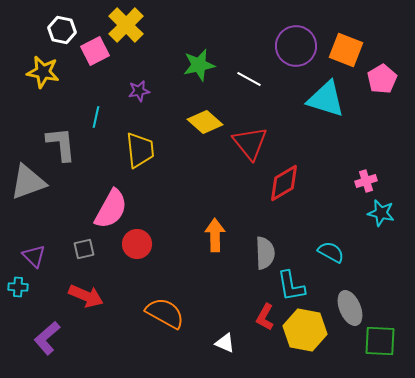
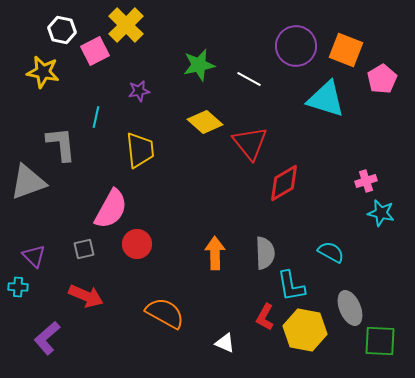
orange arrow: moved 18 px down
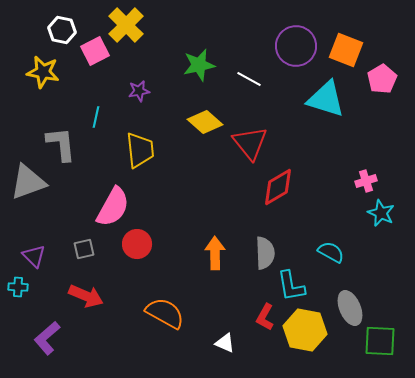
red diamond: moved 6 px left, 4 px down
pink semicircle: moved 2 px right, 2 px up
cyan star: rotated 12 degrees clockwise
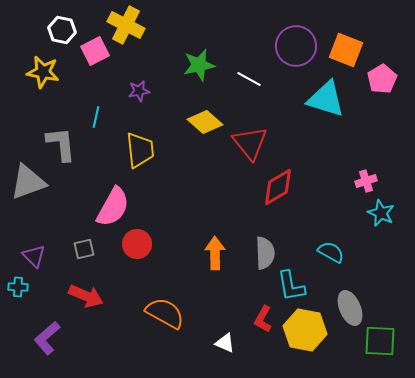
yellow cross: rotated 18 degrees counterclockwise
red L-shape: moved 2 px left, 2 px down
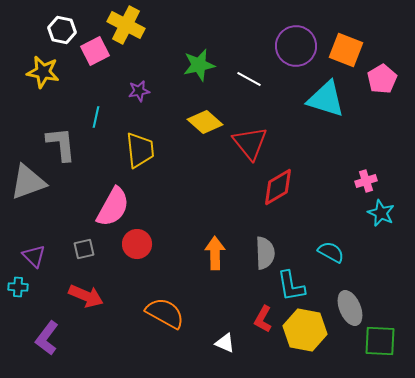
purple L-shape: rotated 12 degrees counterclockwise
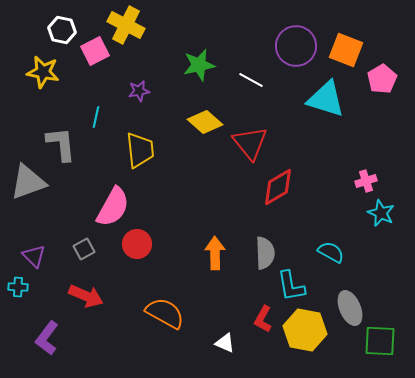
white line: moved 2 px right, 1 px down
gray square: rotated 15 degrees counterclockwise
